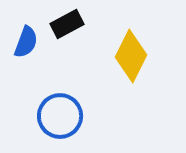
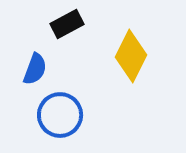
blue semicircle: moved 9 px right, 27 px down
blue circle: moved 1 px up
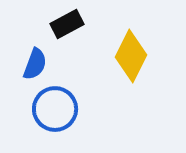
blue semicircle: moved 5 px up
blue circle: moved 5 px left, 6 px up
